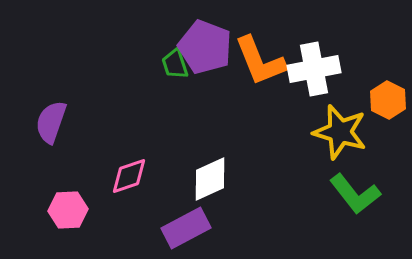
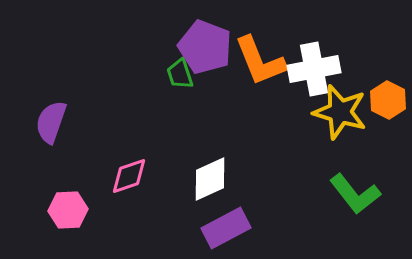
green trapezoid: moved 5 px right, 10 px down
yellow star: moved 20 px up
purple rectangle: moved 40 px right
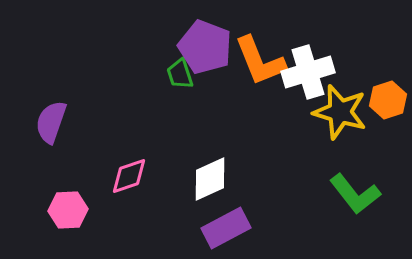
white cross: moved 6 px left, 3 px down; rotated 6 degrees counterclockwise
orange hexagon: rotated 15 degrees clockwise
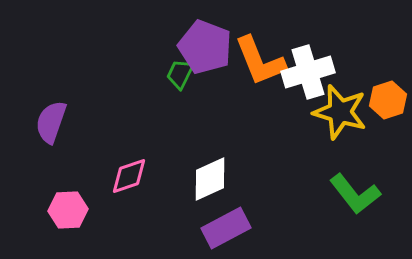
green trapezoid: rotated 44 degrees clockwise
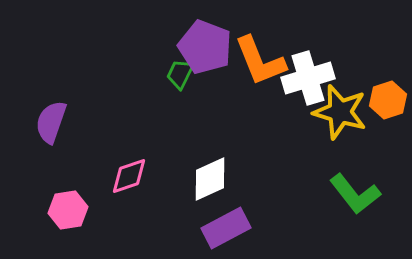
white cross: moved 6 px down
pink hexagon: rotated 6 degrees counterclockwise
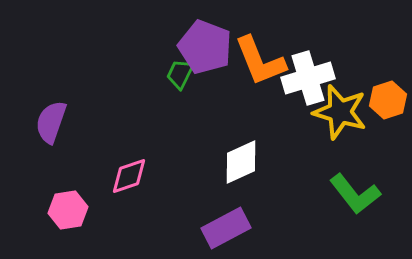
white diamond: moved 31 px right, 17 px up
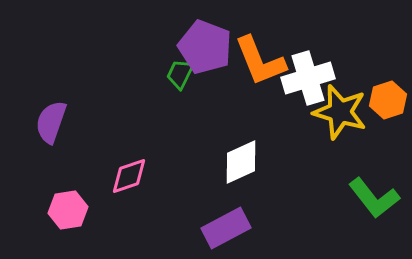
green L-shape: moved 19 px right, 4 px down
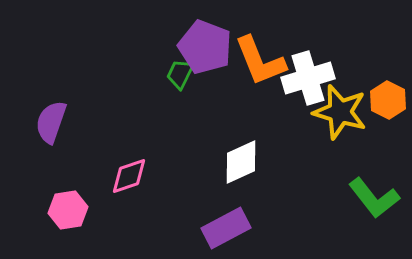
orange hexagon: rotated 15 degrees counterclockwise
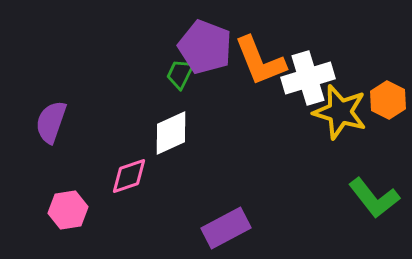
white diamond: moved 70 px left, 29 px up
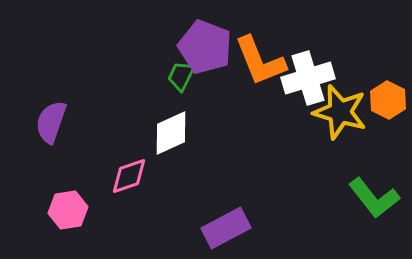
green trapezoid: moved 1 px right, 2 px down
